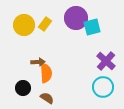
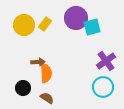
purple cross: rotated 12 degrees clockwise
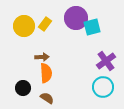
yellow circle: moved 1 px down
brown arrow: moved 4 px right, 5 px up
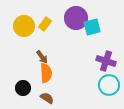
brown arrow: rotated 56 degrees clockwise
purple cross: rotated 36 degrees counterclockwise
cyan circle: moved 6 px right, 2 px up
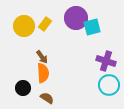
orange semicircle: moved 3 px left
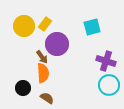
purple circle: moved 19 px left, 26 px down
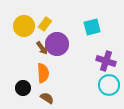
brown arrow: moved 9 px up
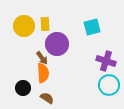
yellow rectangle: rotated 40 degrees counterclockwise
brown arrow: moved 10 px down
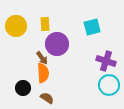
yellow circle: moved 8 px left
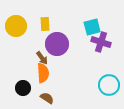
purple cross: moved 5 px left, 19 px up
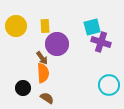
yellow rectangle: moved 2 px down
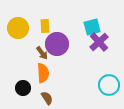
yellow circle: moved 2 px right, 2 px down
purple cross: moved 2 px left; rotated 30 degrees clockwise
brown arrow: moved 5 px up
brown semicircle: rotated 24 degrees clockwise
